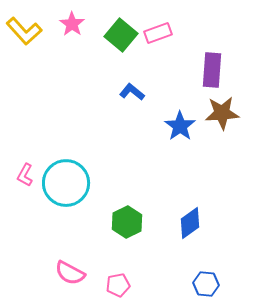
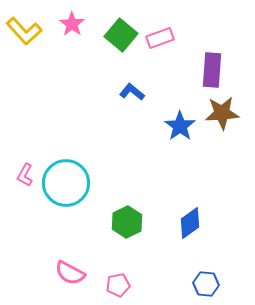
pink rectangle: moved 2 px right, 5 px down
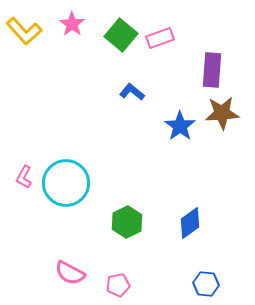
pink L-shape: moved 1 px left, 2 px down
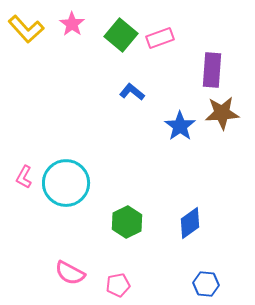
yellow L-shape: moved 2 px right, 2 px up
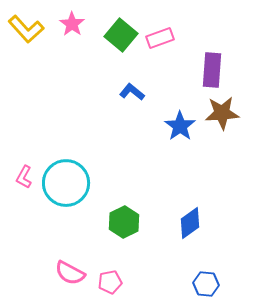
green hexagon: moved 3 px left
pink pentagon: moved 8 px left, 3 px up
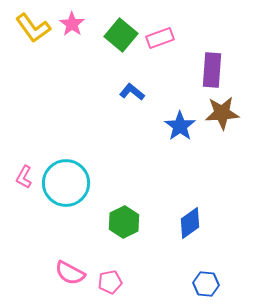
yellow L-shape: moved 7 px right, 1 px up; rotated 6 degrees clockwise
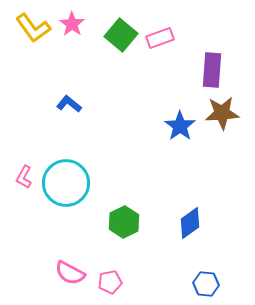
blue L-shape: moved 63 px left, 12 px down
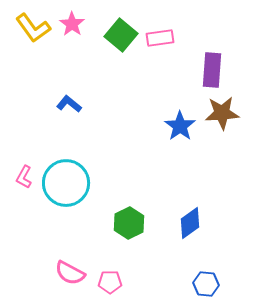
pink rectangle: rotated 12 degrees clockwise
green hexagon: moved 5 px right, 1 px down
pink pentagon: rotated 10 degrees clockwise
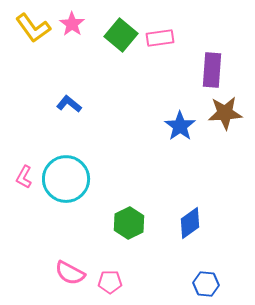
brown star: moved 3 px right
cyan circle: moved 4 px up
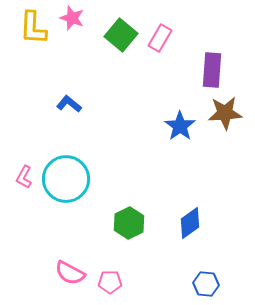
pink star: moved 6 px up; rotated 15 degrees counterclockwise
yellow L-shape: rotated 39 degrees clockwise
pink rectangle: rotated 52 degrees counterclockwise
